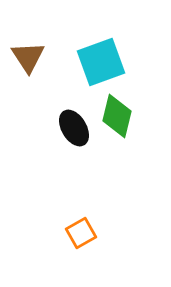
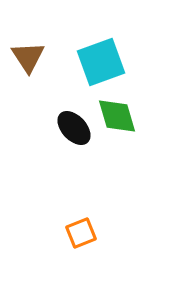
green diamond: rotated 30 degrees counterclockwise
black ellipse: rotated 12 degrees counterclockwise
orange square: rotated 8 degrees clockwise
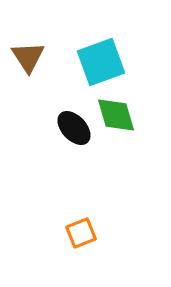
green diamond: moved 1 px left, 1 px up
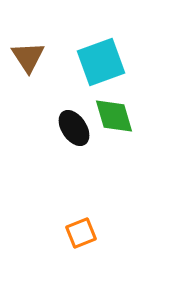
green diamond: moved 2 px left, 1 px down
black ellipse: rotated 9 degrees clockwise
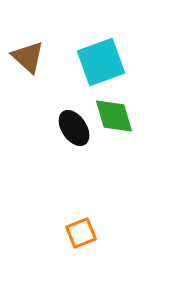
brown triangle: rotated 15 degrees counterclockwise
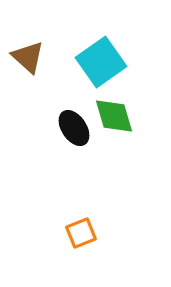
cyan square: rotated 15 degrees counterclockwise
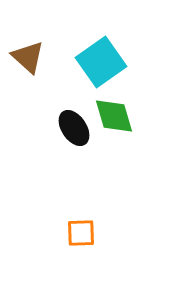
orange square: rotated 20 degrees clockwise
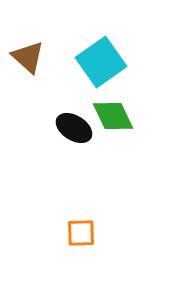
green diamond: moved 1 px left; rotated 9 degrees counterclockwise
black ellipse: rotated 24 degrees counterclockwise
